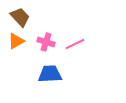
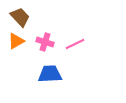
pink cross: moved 1 px left
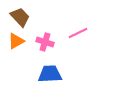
pink line: moved 3 px right, 11 px up
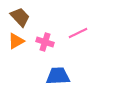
blue trapezoid: moved 8 px right, 2 px down
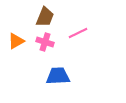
brown trapezoid: moved 25 px right; rotated 65 degrees clockwise
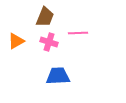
pink line: rotated 24 degrees clockwise
pink cross: moved 4 px right
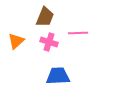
orange triangle: rotated 12 degrees counterclockwise
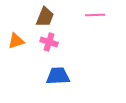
pink line: moved 17 px right, 18 px up
orange triangle: rotated 24 degrees clockwise
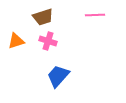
brown trapezoid: moved 2 px left; rotated 50 degrees clockwise
pink cross: moved 1 px left, 1 px up
blue trapezoid: rotated 45 degrees counterclockwise
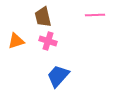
brown trapezoid: rotated 95 degrees clockwise
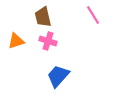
pink line: moved 2 px left; rotated 60 degrees clockwise
